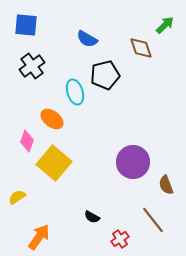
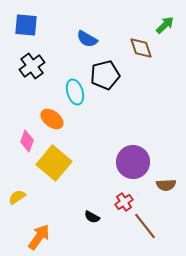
brown semicircle: rotated 72 degrees counterclockwise
brown line: moved 8 px left, 6 px down
red cross: moved 4 px right, 37 px up
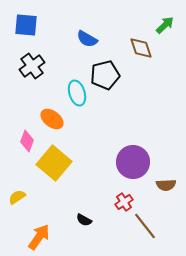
cyan ellipse: moved 2 px right, 1 px down
black semicircle: moved 8 px left, 3 px down
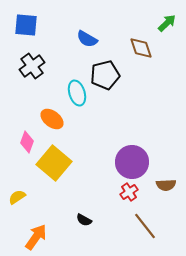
green arrow: moved 2 px right, 2 px up
pink diamond: moved 1 px down
purple circle: moved 1 px left
red cross: moved 5 px right, 10 px up
orange arrow: moved 3 px left
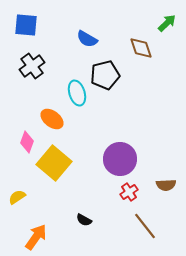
purple circle: moved 12 px left, 3 px up
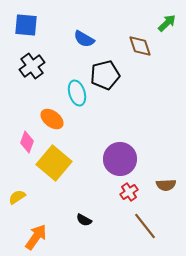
blue semicircle: moved 3 px left
brown diamond: moved 1 px left, 2 px up
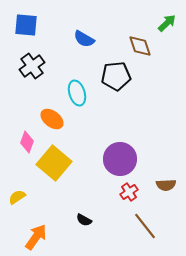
black pentagon: moved 11 px right, 1 px down; rotated 8 degrees clockwise
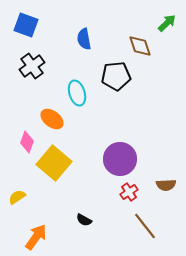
blue square: rotated 15 degrees clockwise
blue semicircle: rotated 50 degrees clockwise
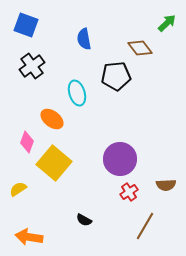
brown diamond: moved 2 px down; rotated 20 degrees counterclockwise
yellow semicircle: moved 1 px right, 8 px up
brown line: rotated 68 degrees clockwise
orange arrow: moved 7 px left; rotated 116 degrees counterclockwise
